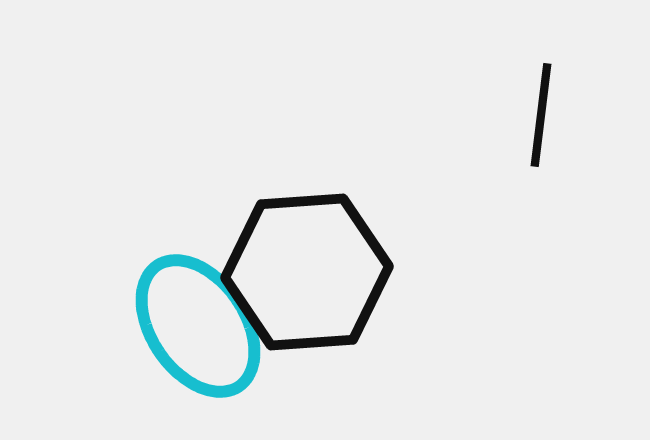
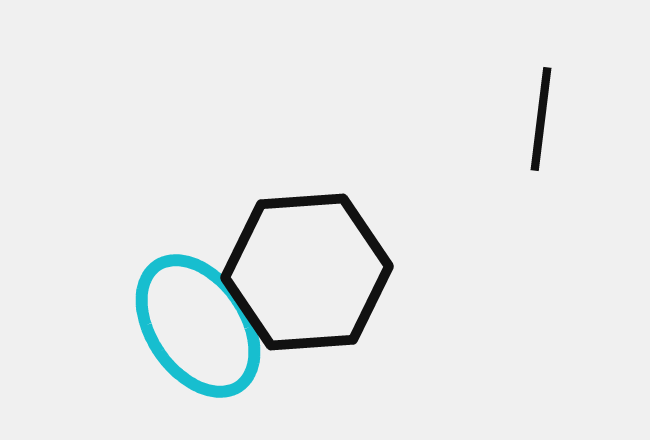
black line: moved 4 px down
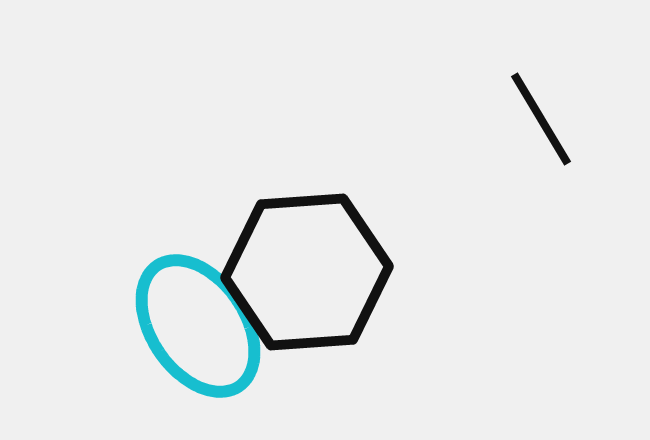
black line: rotated 38 degrees counterclockwise
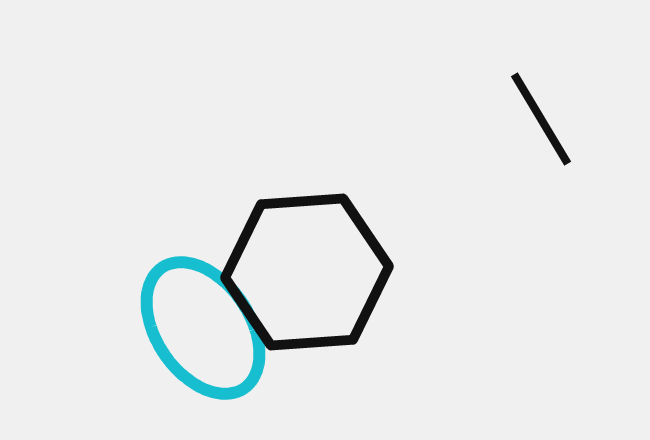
cyan ellipse: moved 5 px right, 2 px down
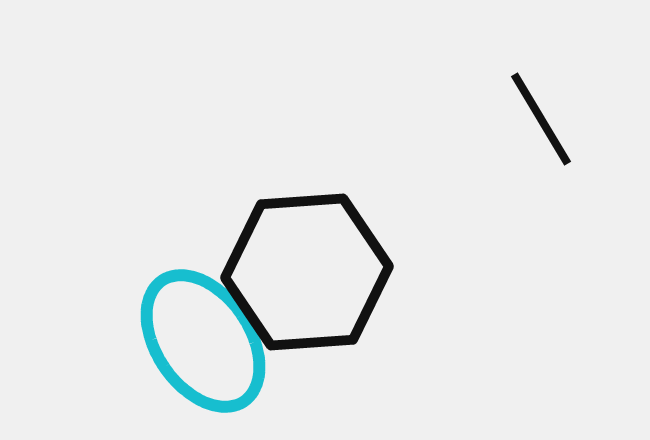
cyan ellipse: moved 13 px down
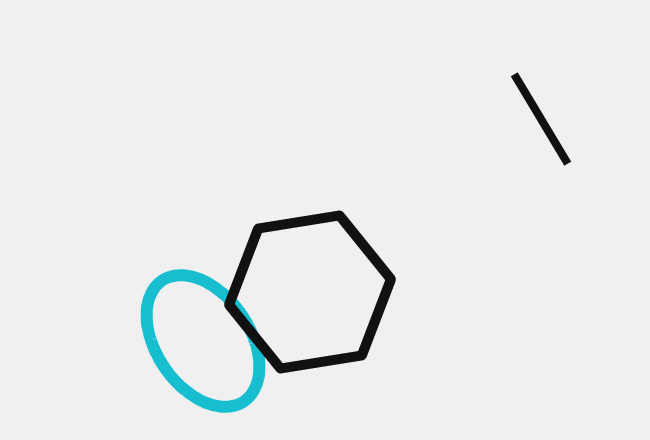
black hexagon: moved 3 px right, 20 px down; rotated 5 degrees counterclockwise
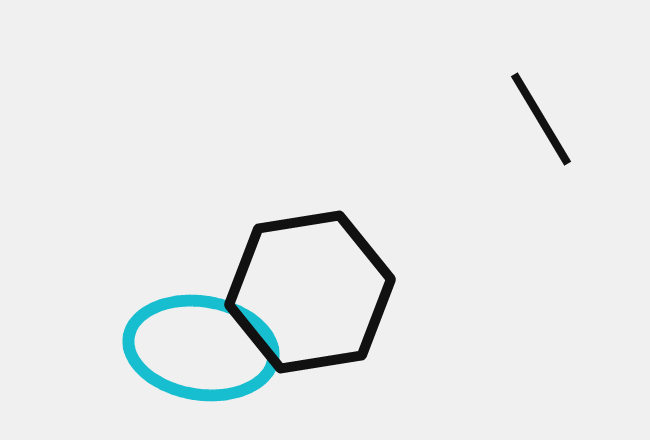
cyan ellipse: moved 2 px left, 7 px down; rotated 47 degrees counterclockwise
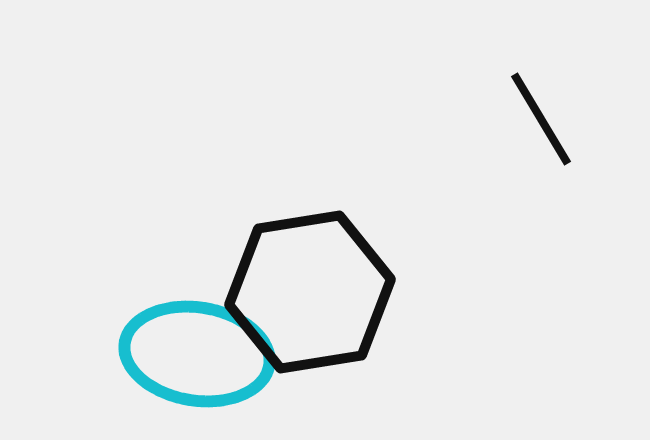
cyan ellipse: moved 4 px left, 6 px down
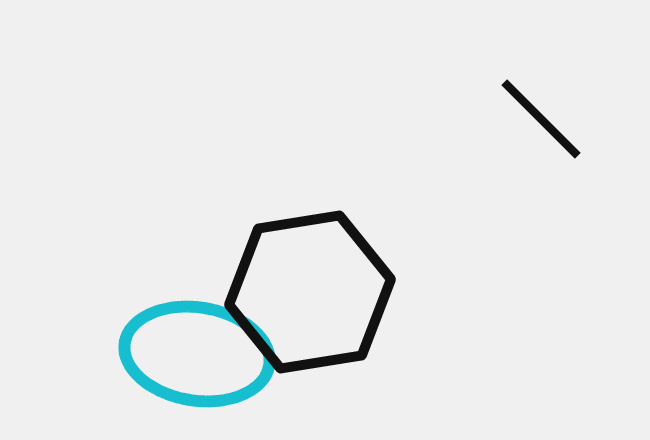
black line: rotated 14 degrees counterclockwise
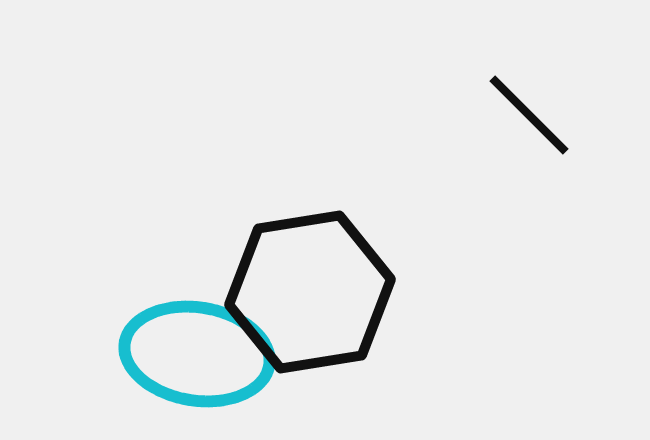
black line: moved 12 px left, 4 px up
